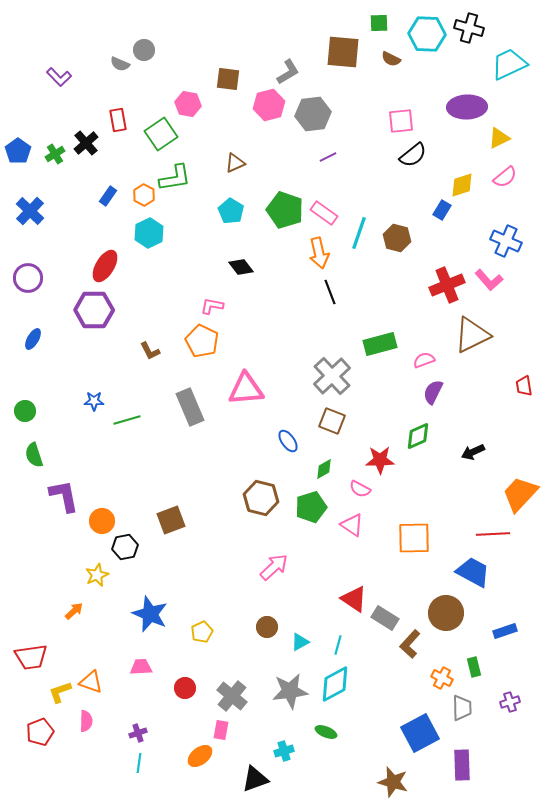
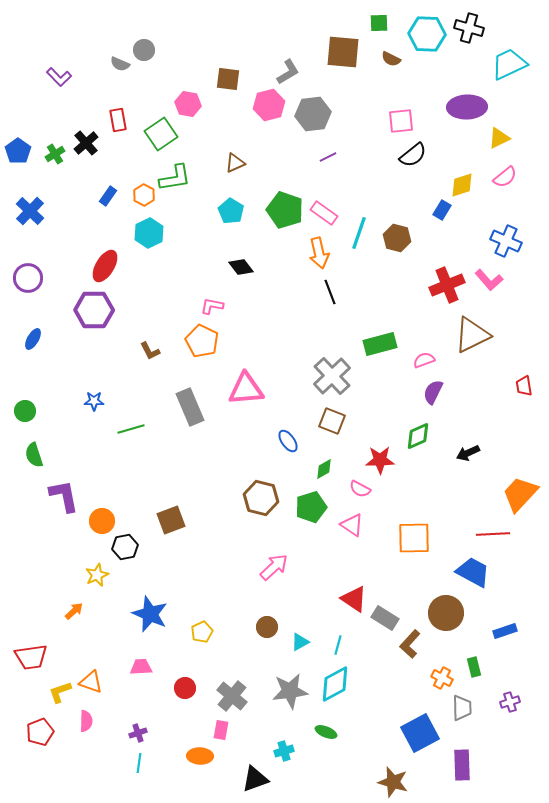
green line at (127, 420): moved 4 px right, 9 px down
black arrow at (473, 452): moved 5 px left, 1 px down
orange ellipse at (200, 756): rotated 40 degrees clockwise
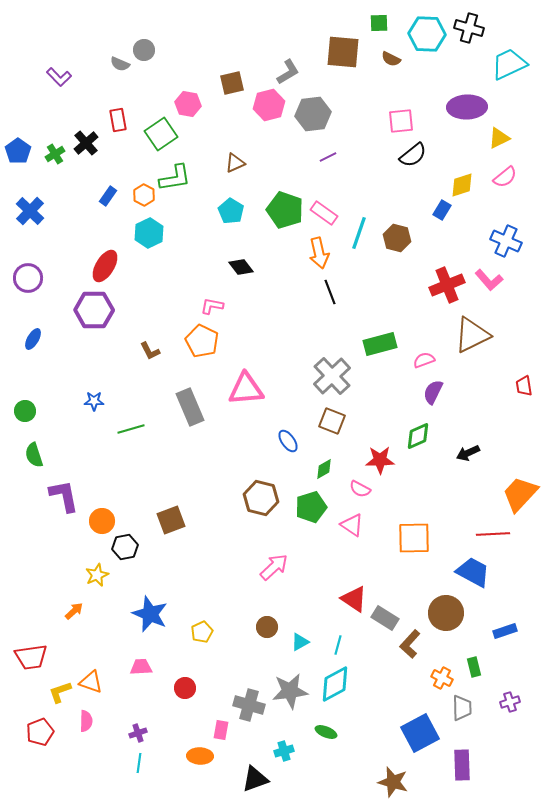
brown square at (228, 79): moved 4 px right, 4 px down; rotated 20 degrees counterclockwise
gray cross at (232, 696): moved 17 px right, 9 px down; rotated 24 degrees counterclockwise
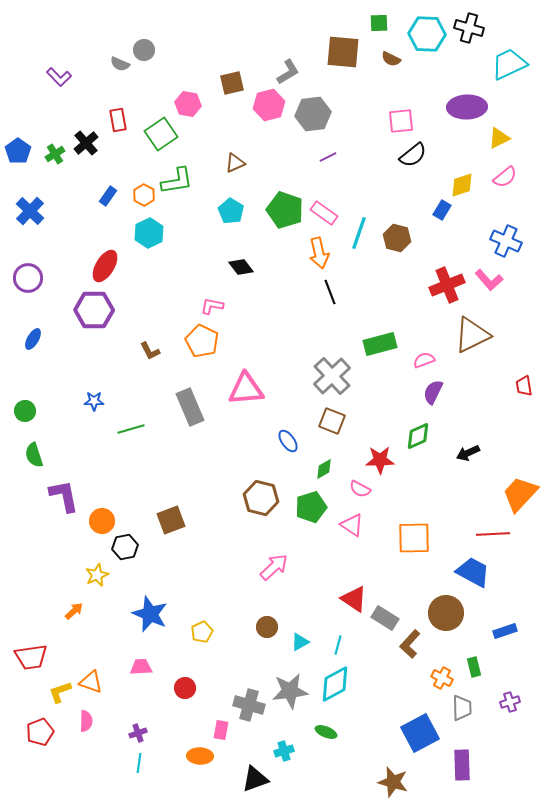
green L-shape at (175, 178): moved 2 px right, 3 px down
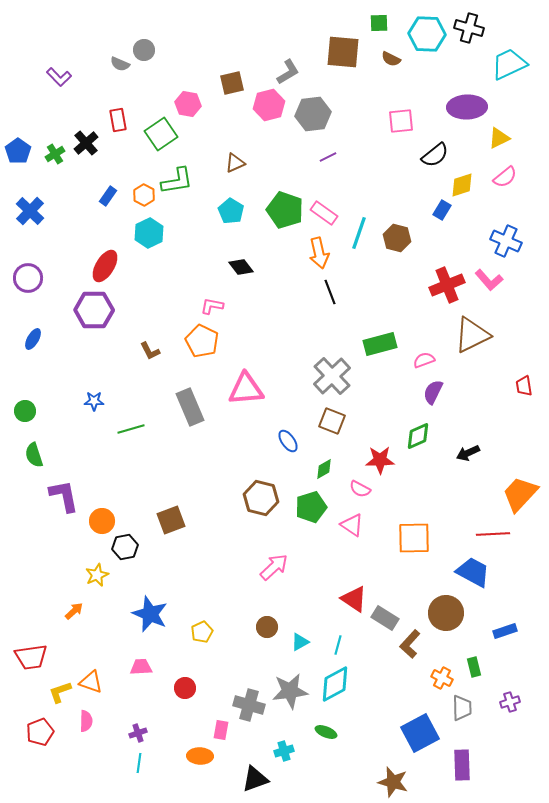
black semicircle at (413, 155): moved 22 px right
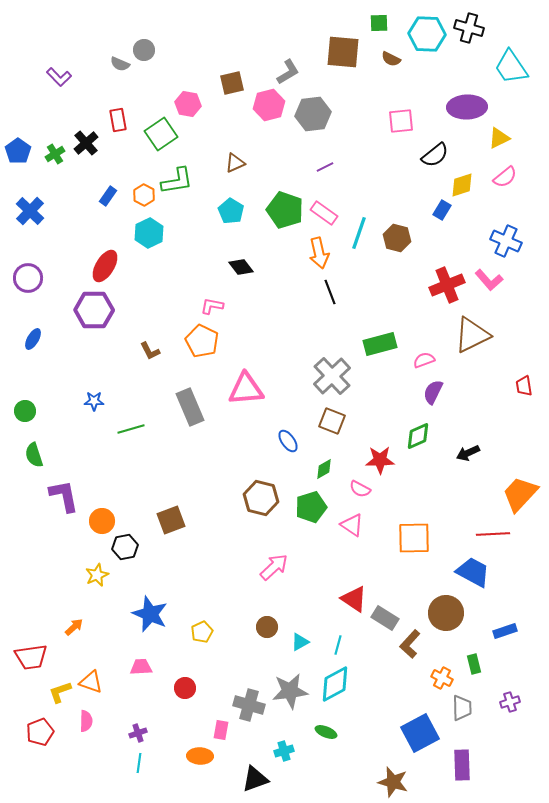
cyan trapezoid at (509, 64): moved 2 px right, 3 px down; rotated 99 degrees counterclockwise
purple line at (328, 157): moved 3 px left, 10 px down
orange arrow at (74, 611): moved 16 px down
green rectangle at (474, 667): moved 3 px up
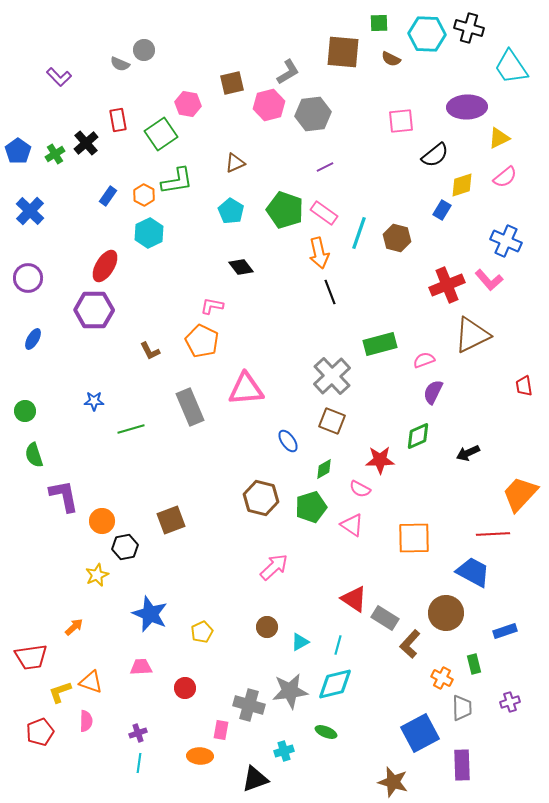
cyan diamond at (335, 684): rotated 15 degrees clockwise
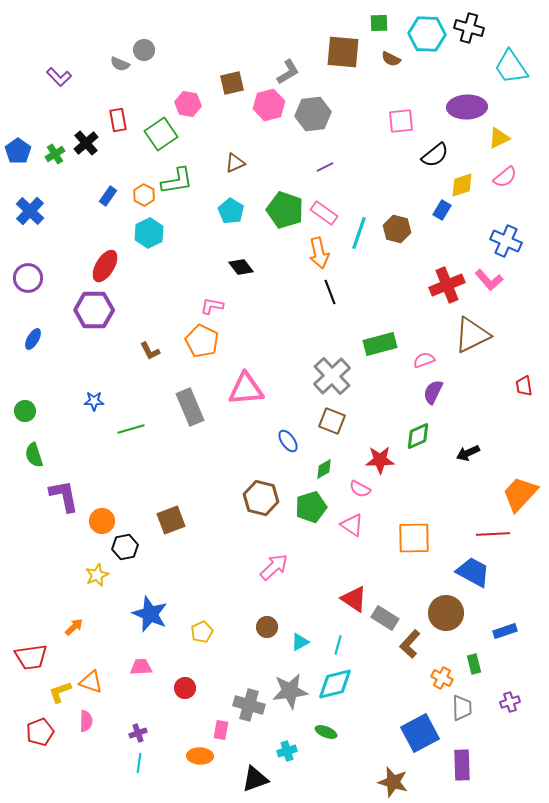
brown hexagon at (397, 238): moved 9 px up
cyan cross at (284, 751): moved 3 px right
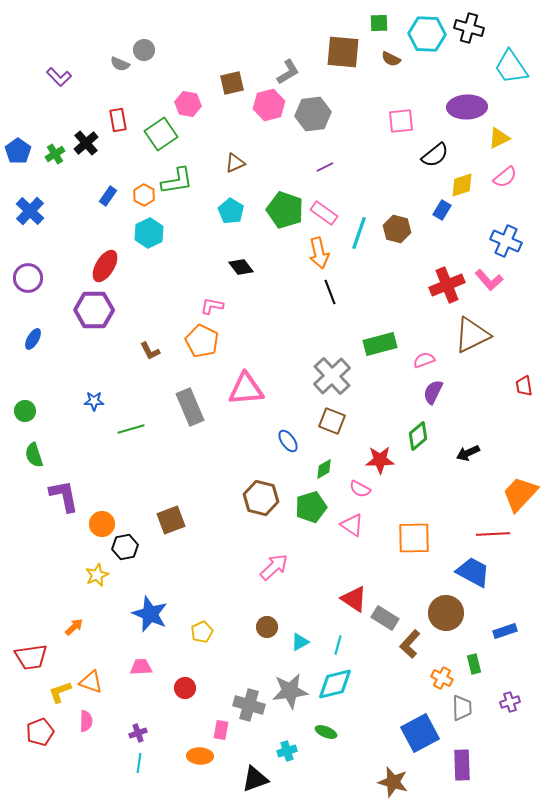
green diamond at (418, 436): rotated 16 degrees counterclockwise
orange circle at (102, 521): moved 3 px down
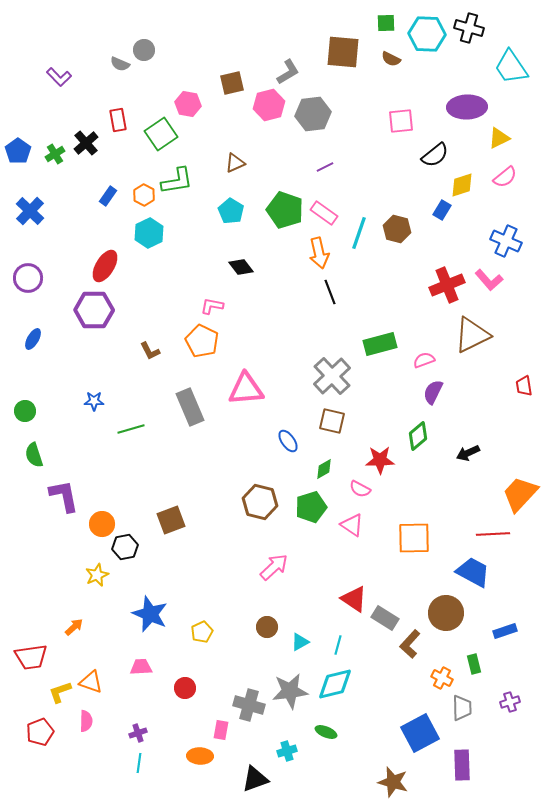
green square at (379, 23): moved 7 px right
brown square at (332, 421): rotated 8 degrees counterclockwise
brown hexagon at (261, 498): moved 1 px left, 4 px down
